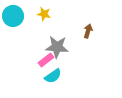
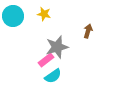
gray star: rotated 20 degrees counterclockwise
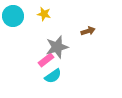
brown arrow: rotated 56 degrees clockwise
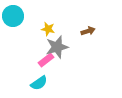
yellow star: moved 4 px right, 15 px down
cyan semicircle: moved 14 px left, 7 px down
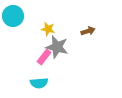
gray star: rotated 30 degrees clockwise
pink rectangle: moved 2 px left, 3 px up; rotated 14 degrees counterclockwise
cyan semicircle: rotated 30 degrees clockwise
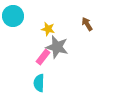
brown arrow: moved 1 px left, 7 px up; rotated 104 degrees counterclockwise
pink rectangle: moved 1 px left
cyan semicircle: rotated 96 degrees clockwise
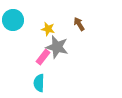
cyan circle: moved 4 px down
brown arrow: moved 8 px left
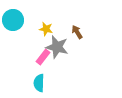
brown arrow: moved 2 px left, 8 px down
yellow star: moved 2 px left
